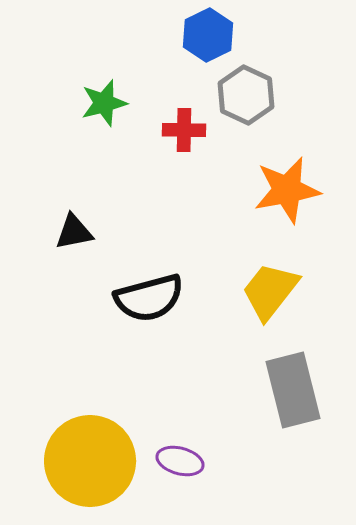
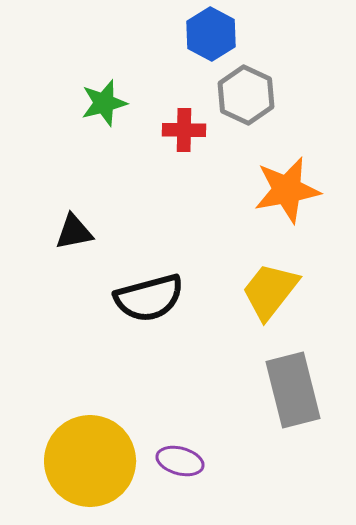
blue hexagon: moved 3 px right, 1 px up; rotated 6 degrees counterclockwise
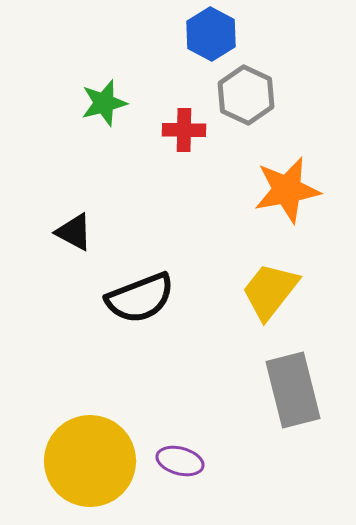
black triangle: rotated 39 degrees clockwise
black semicircle: moved 9 px left; rotated 6 degrees counterclockwise
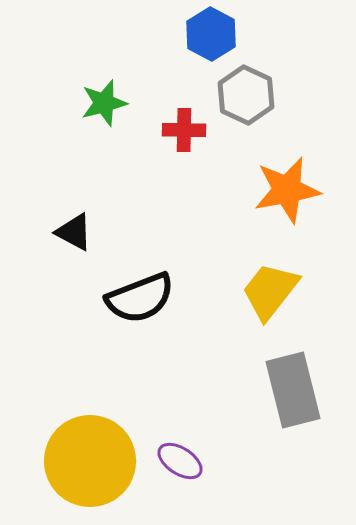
purple ellipse: rotated 18 degrees clockwise
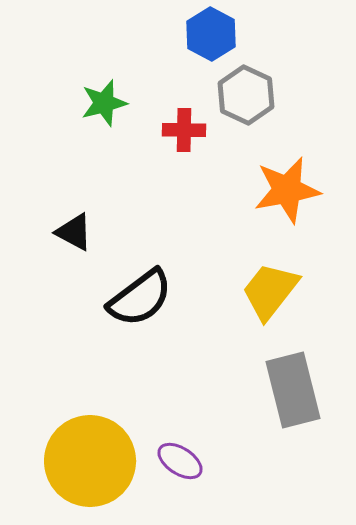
black semicircle: rotated 16 degrees counterclockwise
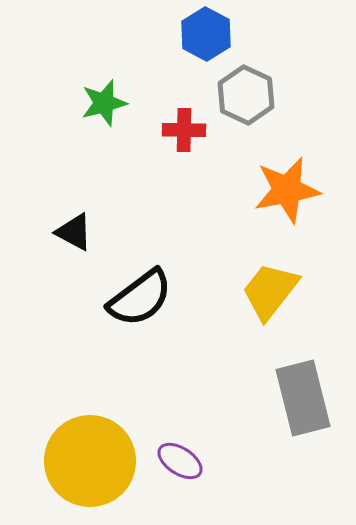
blue hexagon: moved 5 px left
gray rectangle: moved 10 px right, 8 px down
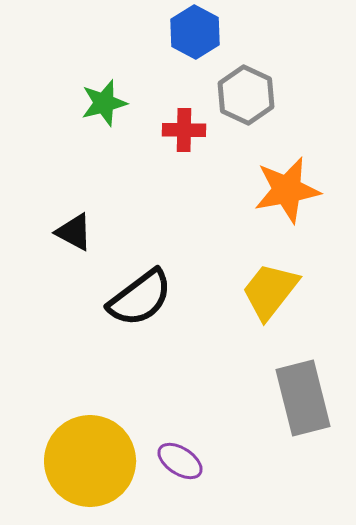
blue hexagon: moved 11 px left, 2 px up
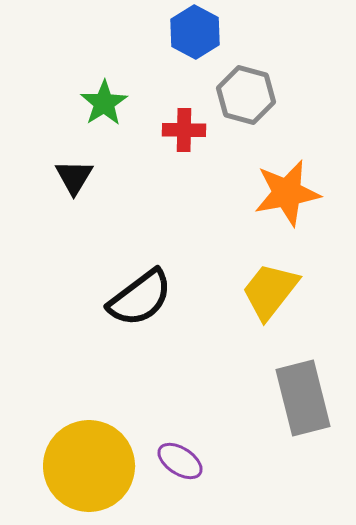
gray hexagon: rotated 10 degrees counterclockwise
green star: rotated 18 degrees counterclockwise
orange star: moved 3 px down
black triangle: moved 55 px up; rotated 33 degrees clockwise
yellow circle: moved 1 px left, 5 px down
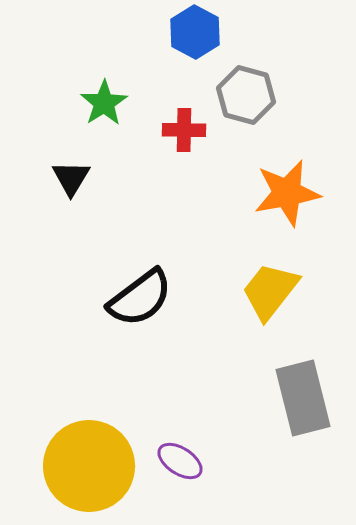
black triangle: moved 3 px left, 1 px down
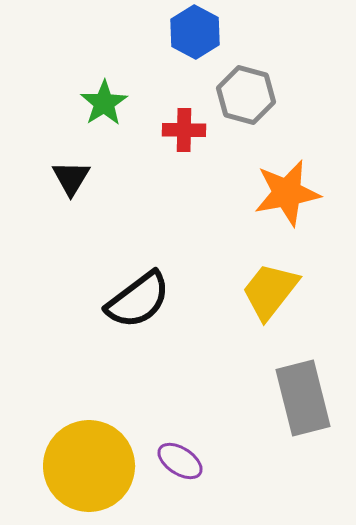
black semicircle: moved 2 px left, 2 px down
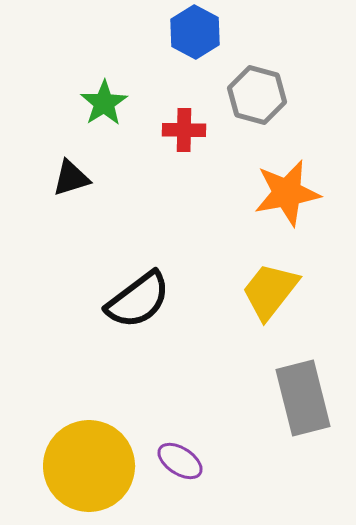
gray hexagon: moved 11 px right
black triangle: rotated 42 degrees clockwise
